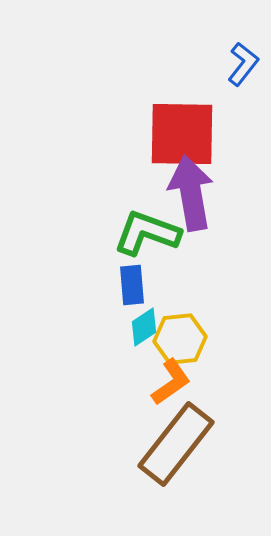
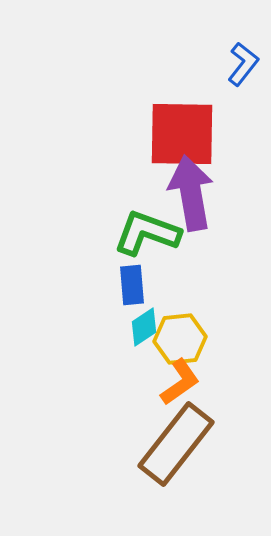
orange L-shape: moved 9 px right
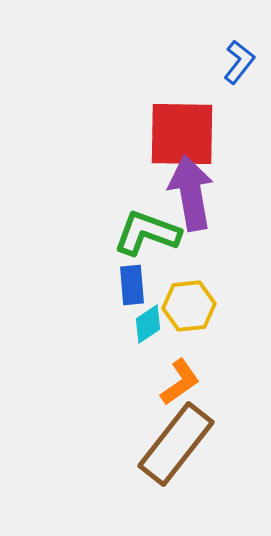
blue L-shape: moved 4 px left, 2 px up
cyan diamond: moved 4 px right, 3 px up
yellow hexagon: moved 9 px right, 33 px up
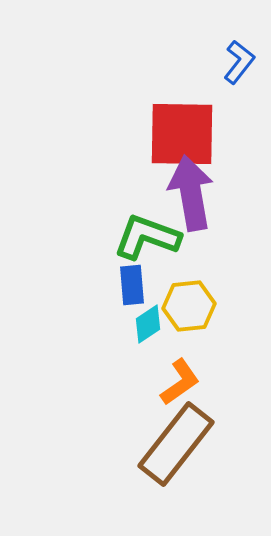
green L-shape: moved 4 px down
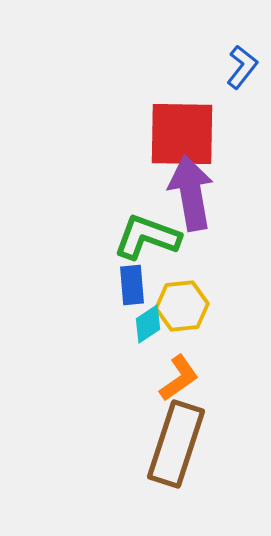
blue L-shape: moved 3 px right, 5 px down
yellow hexagon: moved 7 px left
orange L-shape: moved 1 px left, 4 px up
brown rectangle: rotated 20 degrees counterclockwise
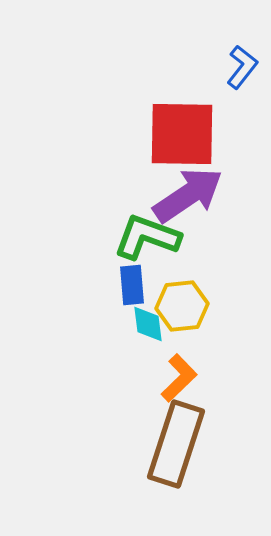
purple arrow: moved 3 px left, 2 px down; rotated 66 degrees clockwise
cyan diamond: rotated 63 degrees counterclockwise
orange L-shape: rotated 9 degrees counterclockwise
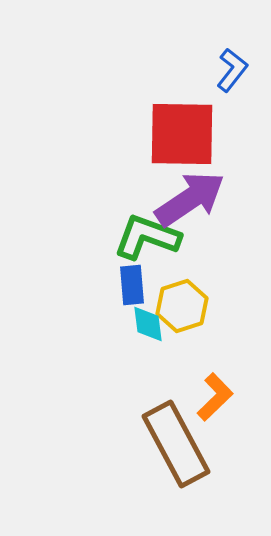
blue L-shape: moved 10 px left, 3 px down
purple arrow: moved 2 px right, 4 px down
yellow hexagon: rotated 12 degrees counterclockwise
orange L-shape: moved 36 px right, 19 px down
brown rectangle: rotated 46 degrees counterclockwise
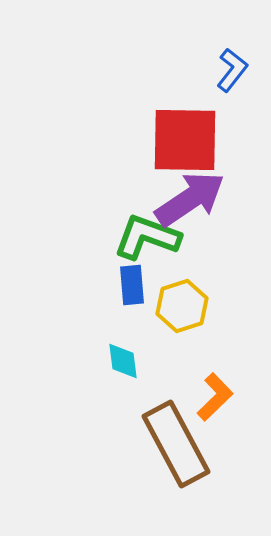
red square: moved 3 px right, 6 px down
cyan diamond: moved 25 px left, 37 px down
